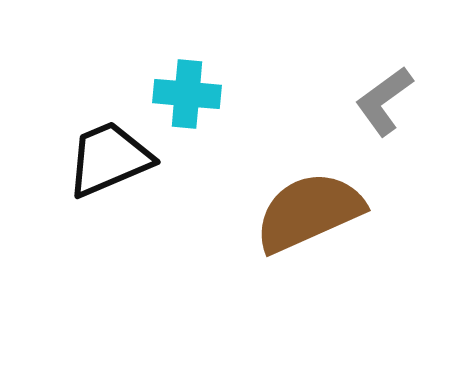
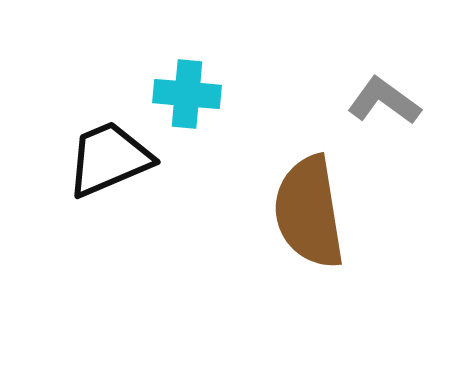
gray L-shape: rotated 72 degrees clockwise
brown semicircle: rotated 75 degrees counterclockwise
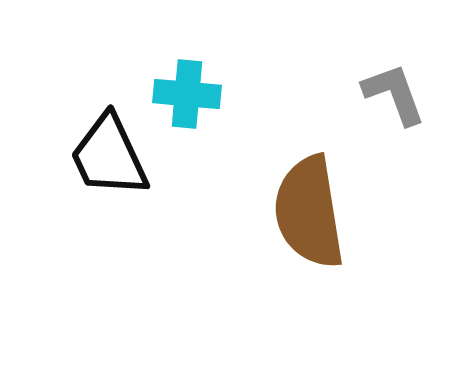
gray L-shape: moved 10 px right, 7 px up; rotated 34 degrees clockwise
black trapezoid: moved 3 px up; rotated 92 degrees counterclockwise
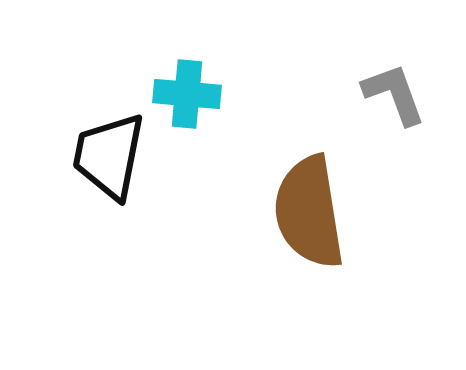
black trapezoid: rotated 36 degrees clockwise
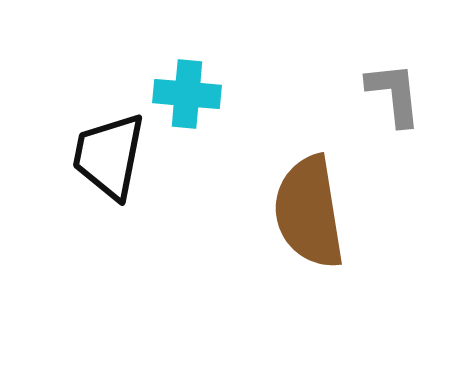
gray L-shape: rotated 14 degrees clockwise
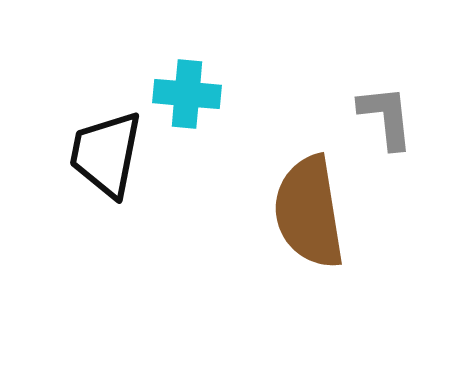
gray L-shape: moved 8 px left, 23 px down
black trapezoid: moved 3 px left, 2 px up
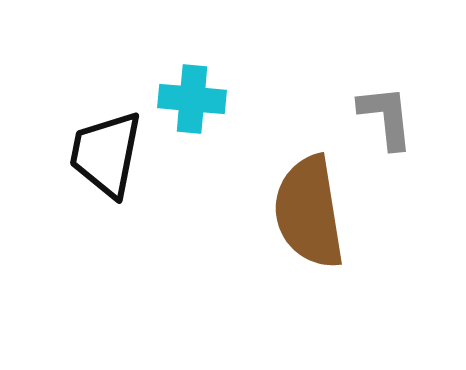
cyan cross: moved 5 px right, 5 px down
